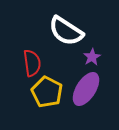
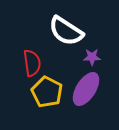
purple star: rotated 30 degrees clockwise
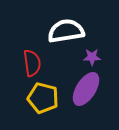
white semicircle: rotated 138 degrees clockwise
yellow pentagon: moved 4 px left, 6 px down; rotated 12 degrees counterclockwise
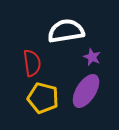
purple star: rotated 24 degrees clockwise
purple ellipse: moved 2 px down
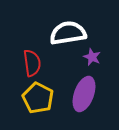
white semicircle: moved 2 px right, 2 px down
purple ellipse: moved 2 px left, 3 px down; rotated 12 degrees counterclockwise
yellow pentagon: moved 5 px left; rotated 12 degrees clockwise
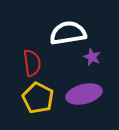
purple ellipse: rotated 56 degrees clockwise
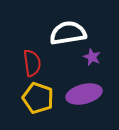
yellow pentagon: rotated 8 degrees counterclockwise
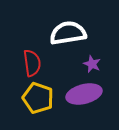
purple star: moved 7 px down
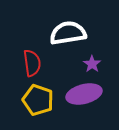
purple star: rotated 12 degrees clockwise
yellow pentagon: moved 2 px down
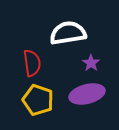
purple star: moved 1 px left, 1 px up
purple ellipse: moved 3 px right
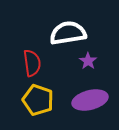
purple star: moved 3 px left, 2 px up
purple ellipse: moved 3 px right, 6 px down
